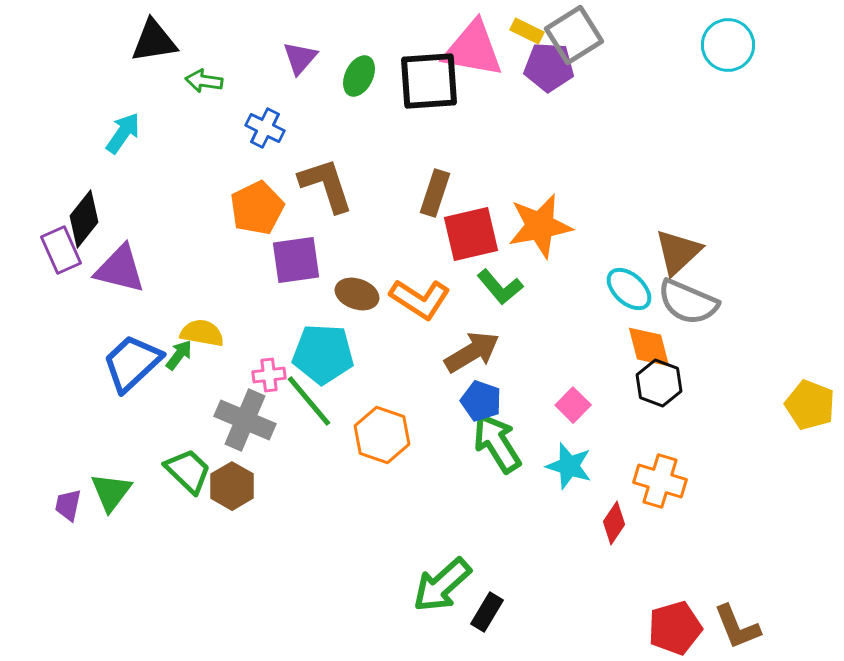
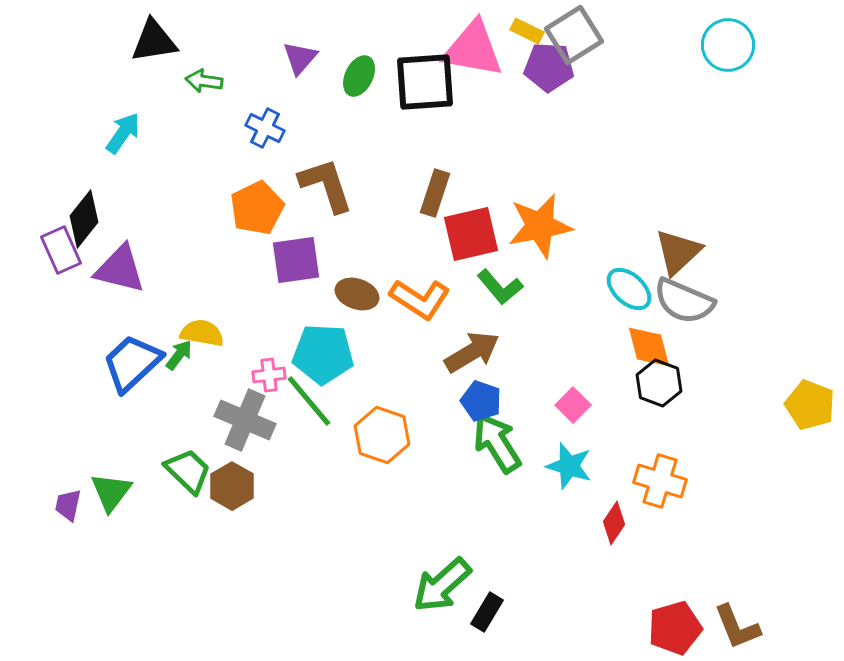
black square at (429, 81): moved 4 px left, 1 px down
gray semicircle at (688, 302): moved 4 px left, 1 px up
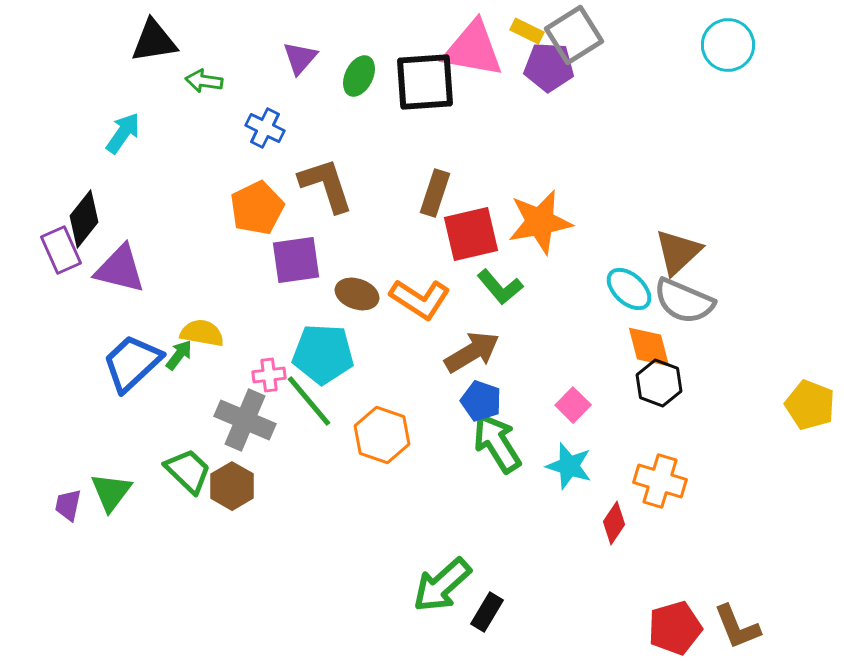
orange star at (540, 226): moved 4 px up
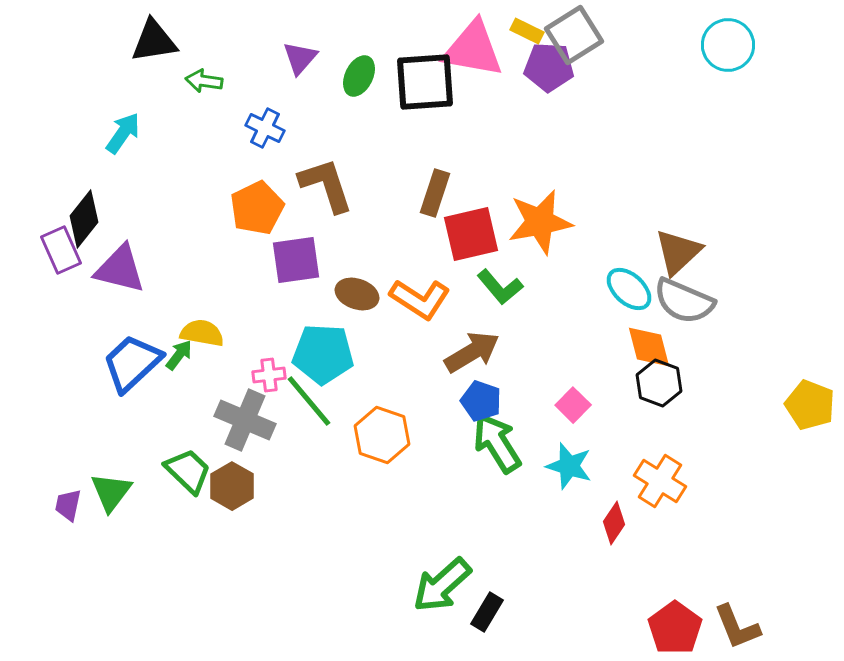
orange cross at (660, 481): rotated 15 degrees clockwise
red pentagon at (675, 628): rotated 20 degrees counterclockwise
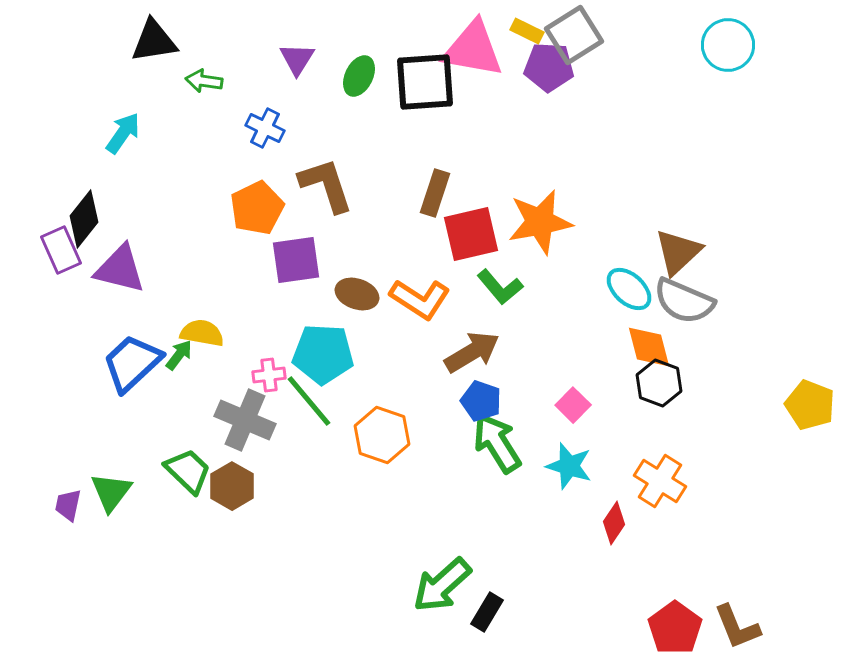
purple triangle at (300, 58): moved 3 px left, 1 px down; rotated 9 degrees counterclockwise
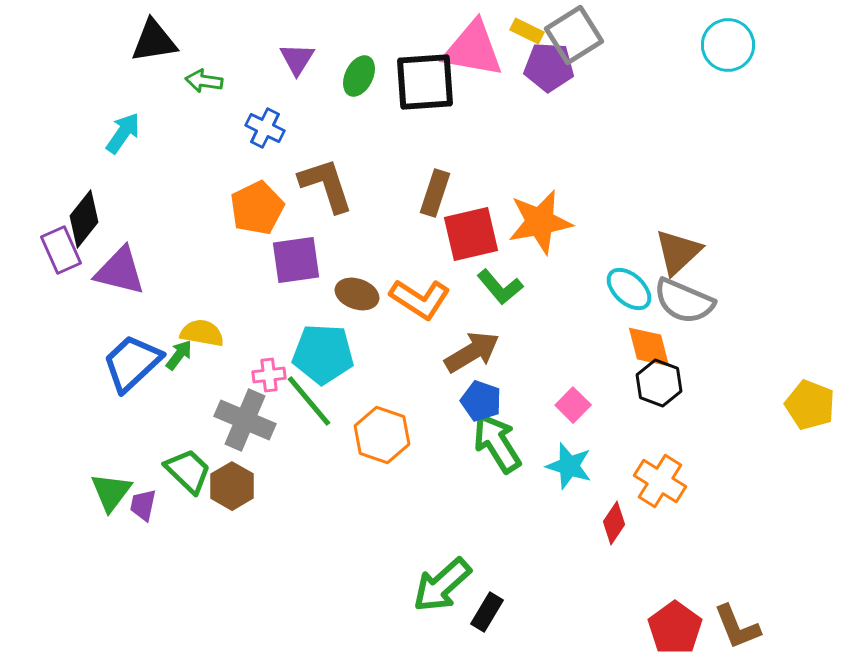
purple triangle at (120, 269): moved 2 px down
purple trapezoid at (68, 505): moved 75 px right
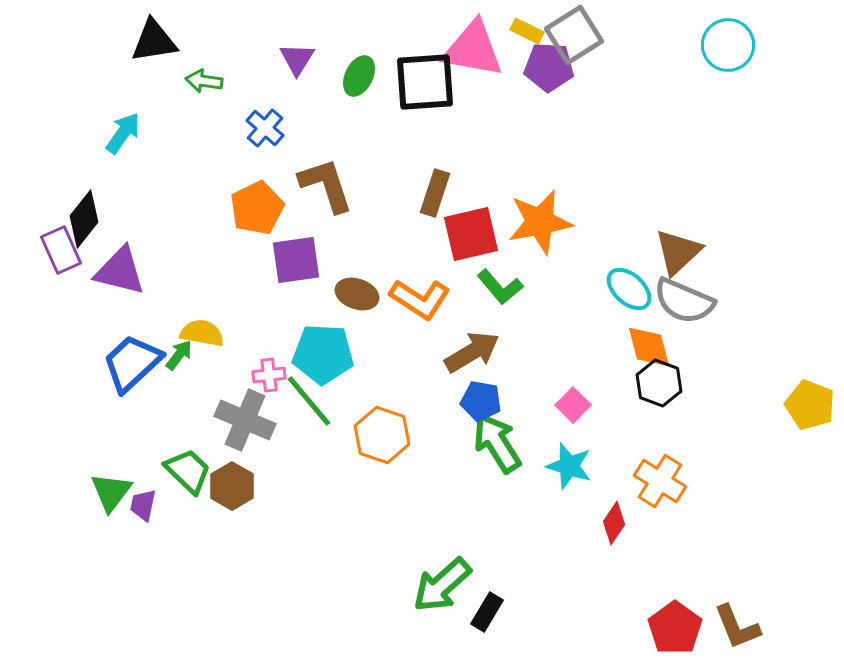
blue cross at (265, 128): rotated 15 degrees clockwise
blue pentagon at (481, 401): rotated 9 degrees counterclockwise
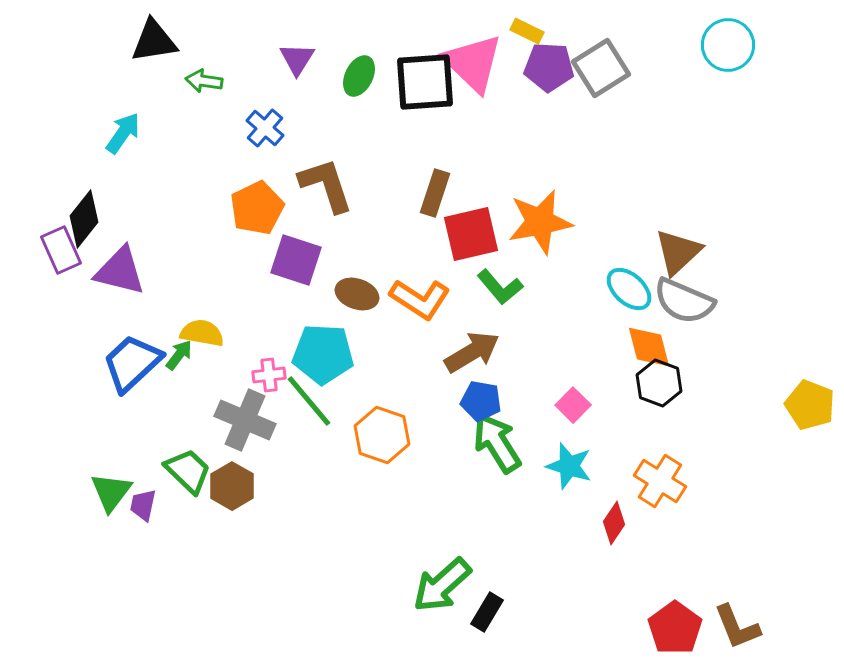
gray square at (574, 35): moved 27 px right, 33 px down
pink triangle at (473, 49): moved 14 px down; rotated 34 degrees clockwise
purple square at (296, 260): rotated 26 degrees clockwise
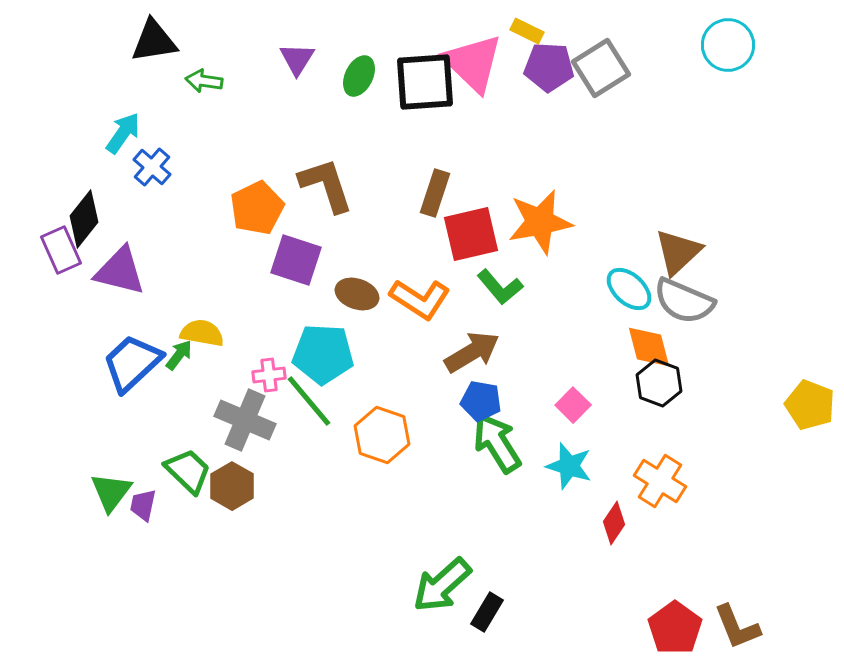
blue cross at (265, 128): moved 113 px left, 39 px down
